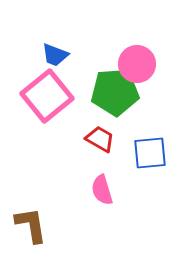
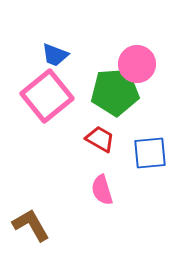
brown L-shape: rotated 21 degrees counterclockwise
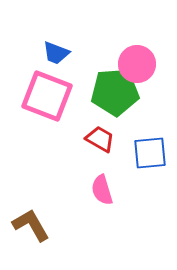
blue trapezoid: moved 1 px right, 2 px up
pink square: rotated 30 degrees counterclockwise
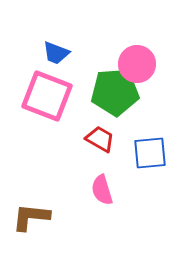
brown L-shape: moved 8 px up; rotated 54 degrees counterclockwise
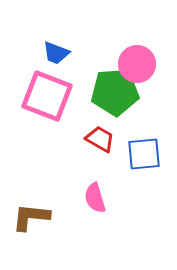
blue square: moved 6 px left, 1 px down
pink semicircle: moved 7 px left, 8 px down
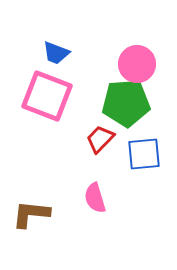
green pentagon: moved 11 px right, 11 px down
red trapezoid: rotated 76 degrees counterclockwise
brown L-shape: moved 3 px up
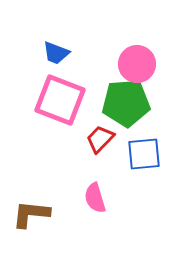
pink square: moved 13 px right, 4 px down
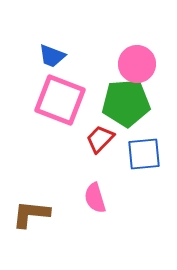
blue trapezoid: moved 4 px left, 3 px down
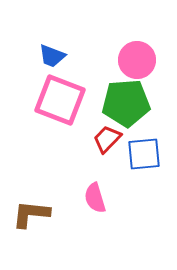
pink circle: moved 4 px up
red trapezoid: moved 7 px right
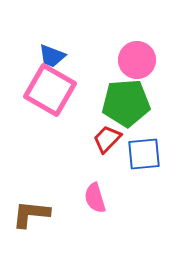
pink square: moved 10 px left, 10 px up; rotated 9 degrees clockwise
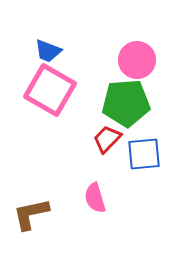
blue trapezoid: moved 4 px left, 5 px up
brown L-shape: rotated 18 degrees counterclockwise
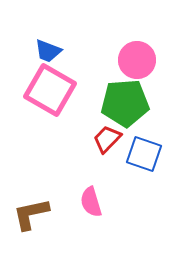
green pentagon: moved 1 px left
blue square: rotated 24 degrees clockwise
pink semicircle: moved 4 px left, 4 px down
